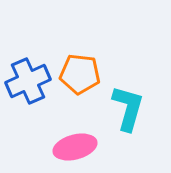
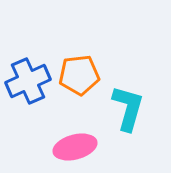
orange pentagon: moved 1 px left, 1 px down; rotated 12 degrees counterclockwise
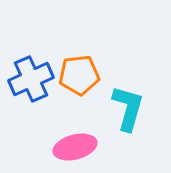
blue cross: moved 3 px right, 2 px up
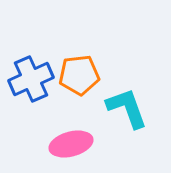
cyan L-shape: moved 1 px left; rotated 36 degrees counterclockwise
pink ellipse: moved 4 px left, 3 px up
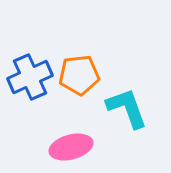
blue cross: moved 1 px left, 2 px up
pink ellipse: moved 3 px down
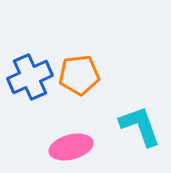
cyan L-shape: moved 13 px right, 18 px down
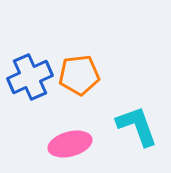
cyan L-shape: moved 3 px left
pink ellipse: moved 1 px left, 3 px up
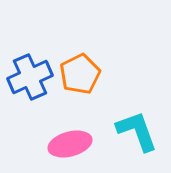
orange pentagon: moved 1 px right, 1 px up; rotated 21 degrees counterclockwise
cyan L-shape: moved 5 px down
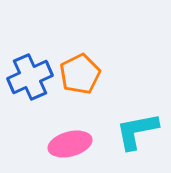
cyan L-shape: rotated 81 degrees counterclockwise
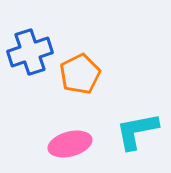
blue cross: moved 25 px up; rotated 6 degrees clockwise
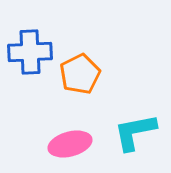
blue cross: rotated 15 degrees clockwise
cyan L-shape: moved 2 px left, 1 px down
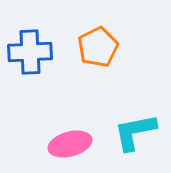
orange pentagon: moved 18 px right, 27 px up
